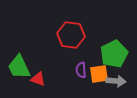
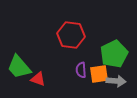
green trapezoid: rotated 16 degrees counterclockwise
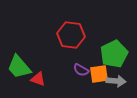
purple semicircle: rotated 56 degrees counterclockwise
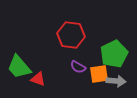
purple semicircle: moved 3 px left, 3 px up
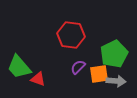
purple semicircle: rotated 105 degrees clockwise
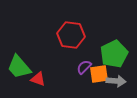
purple semicircle: moved 6 px right
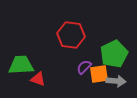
green trapezoid: moved 2 px right, 2 px up; rotated 128 degrees clockwise
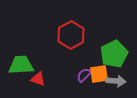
red hexagon: rotated 24 degrees clockwise
purple semicircle: moved 8 px down
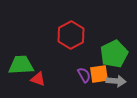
purple semicircle: rotated 105 degrees clockwise
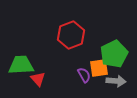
red hexagon: rotated 8 degrees clockwise
orange square: moved 6 px up
red triangle: rotated 28 degrees clockwise
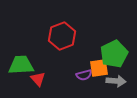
red hexagon: moved 9 px left, 1 px down
purple semicircle: rotated 105 degrees clockwise
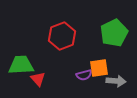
green pentagon: moved 21 px up
